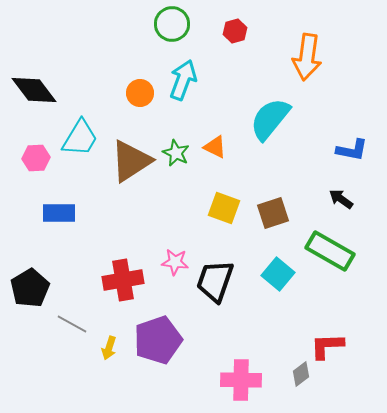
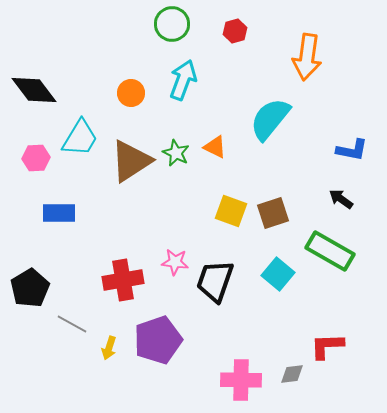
orange circle: moved 9 px left
yellow square: moved 7 px right, 3 px down
gray diamond: moved 9 px left; rotated 30 degrees clockwise
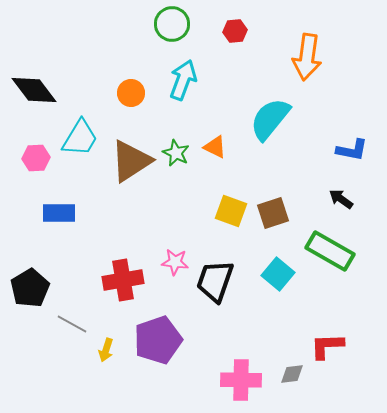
red hexagon: rotated 10 degrees clockwise
yellow arrow: moved 3 px left, 2 px down
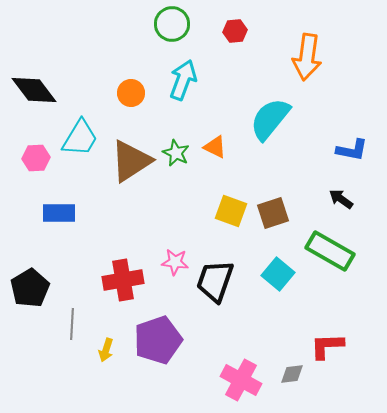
gray line: rotated 64 degrees clockwise
pink cross: rotated 27 degrees clockwise
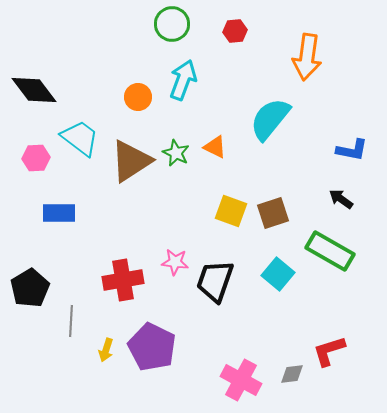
orange circle: moved 7 px right, 4 px down
cyan trapezoid: rotated 84 degrees counterclockwise
gray line: moved 1 px left, 3 px up
purple pentagon: moved 6 px left, 7 px down; rotated 27 degrees counterclockwise
red L-shape: moved 2 px right, 5 px down; rotated 15 degrees counterclockwise
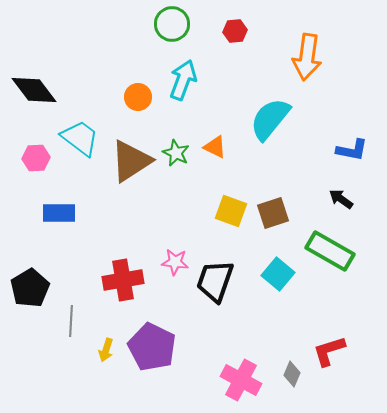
gray diamond: rotated 60 degrees counterclockwise
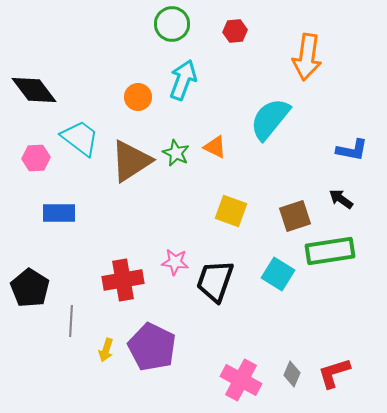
brown square: moved 22 px right, 3 px down
green rectangle: rotated 39 degrees counterclockwise
cyan square: rotated 8 degrees counterclockwise
black pentagon: rotated 9 degrees counterclockwise
red L-shape: moved 5 px right, 22 px down
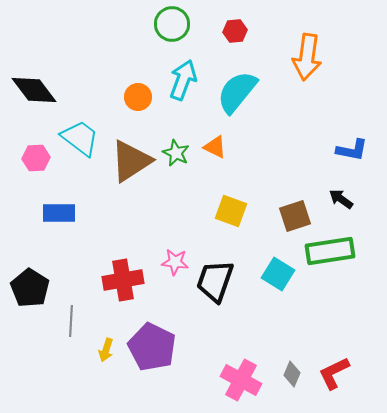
cyan semicircle: moved 33 px left, 27 px up
red L-shape: rotated 9 degrees counterclockwise
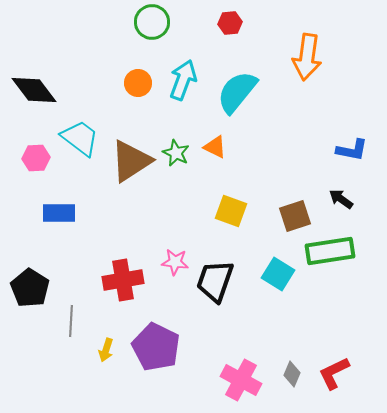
green circle: moved 20 px left, 2 px up
red hexagon: moved 5 px left, 8 px up
orange circle: moved 14 px up
purple pentagon: moved 4 px right
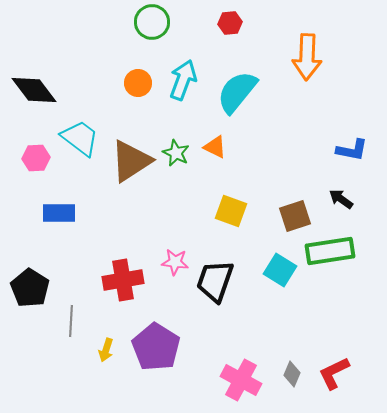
orange arrow: rotated 6 degrees counterclockwise
cyan square: moved 2 px right, 4 px up
purple pentagon: rotated 6 degrees clockwise
